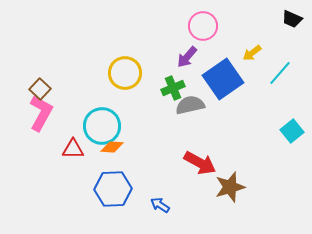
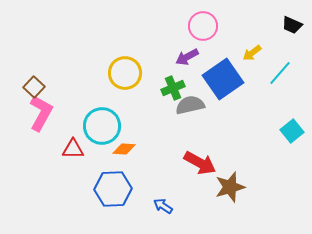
black trapezoid: moved 6 px down
purple arrow: rotated 20 degrees clockwise
brown square: moved 6 px left, 2 px up
orange diamond: moved 12 px right, 2 px down
blue arrow: moved 3 px right, 1 px down
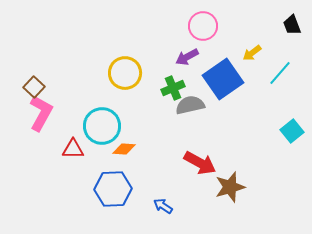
black trapezoid: rotated 45 degrees clockwise
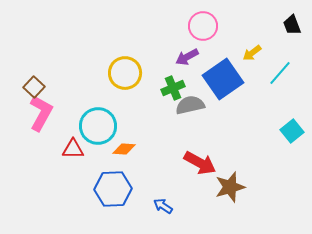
cyan circle: moved 4 px left
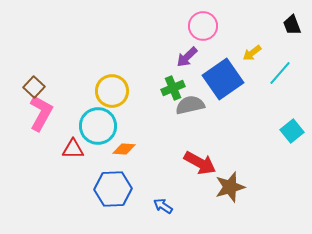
purple arrow: rotated 15 degrees counterclockwise
yellow circle: moved 13 px left, 18 px down
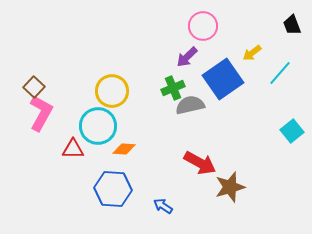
blue hexagon: rotated 6 degrees clockwise
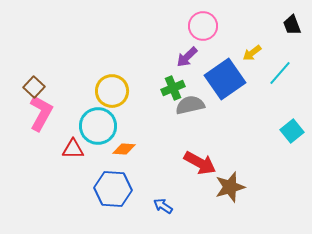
blue square: moved 2 px right
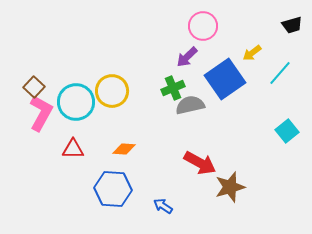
black trapezoid: rotated 85 degrees counterclockwise
cyan circle: moved 22 px left, 24 px up
cyan square: moved 5 px left
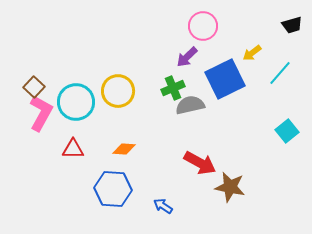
blue square: rotated 9 degrees clockwise
yellow circle: moved 6 px right
brown star: rotated 28 degrees clockwise
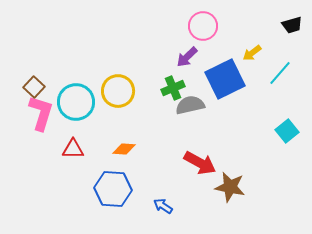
pink L-shape: rotated 12 degrees counterclockwise
